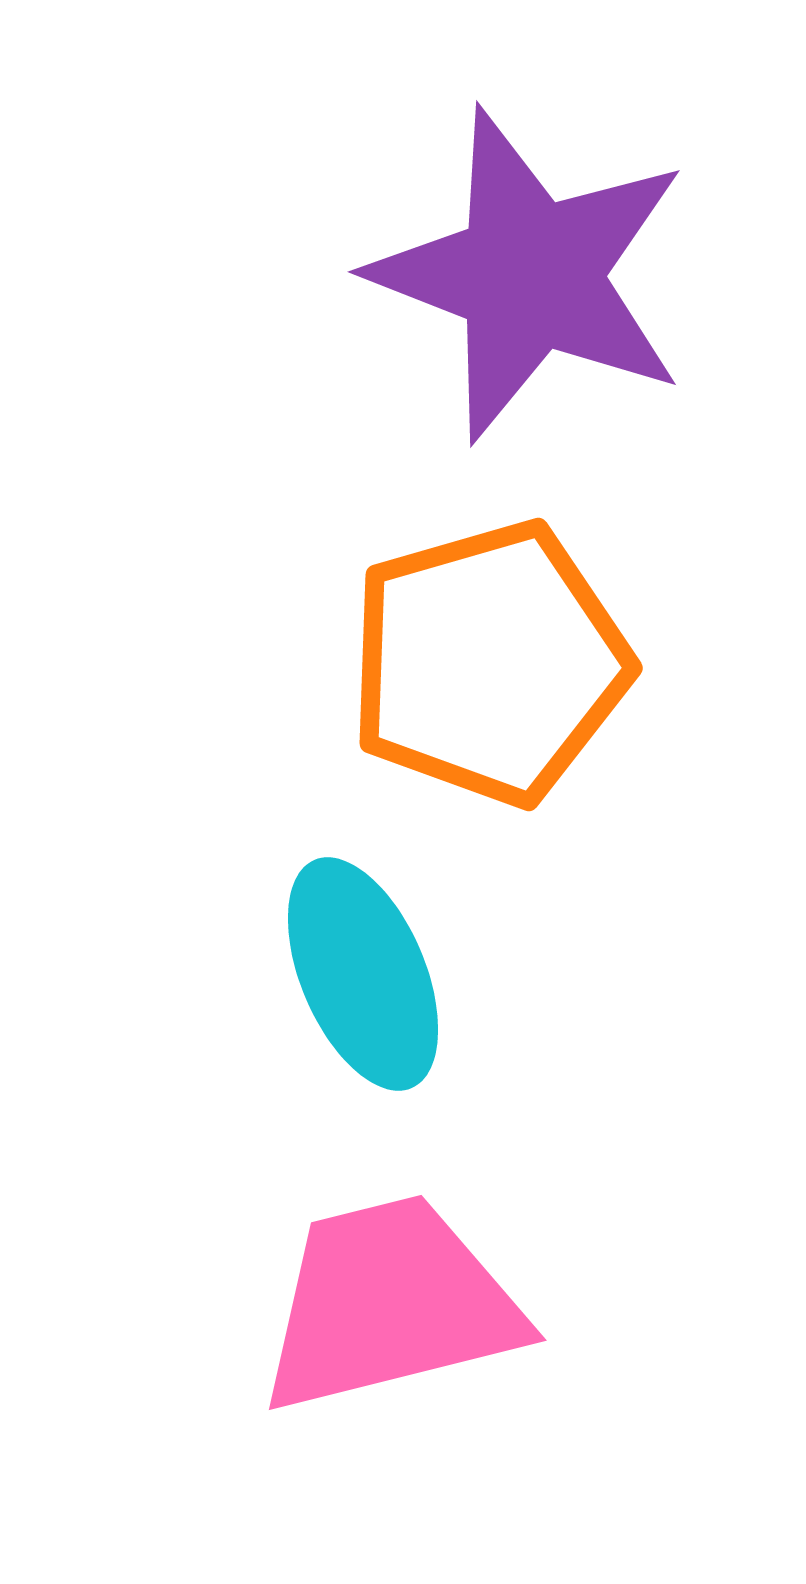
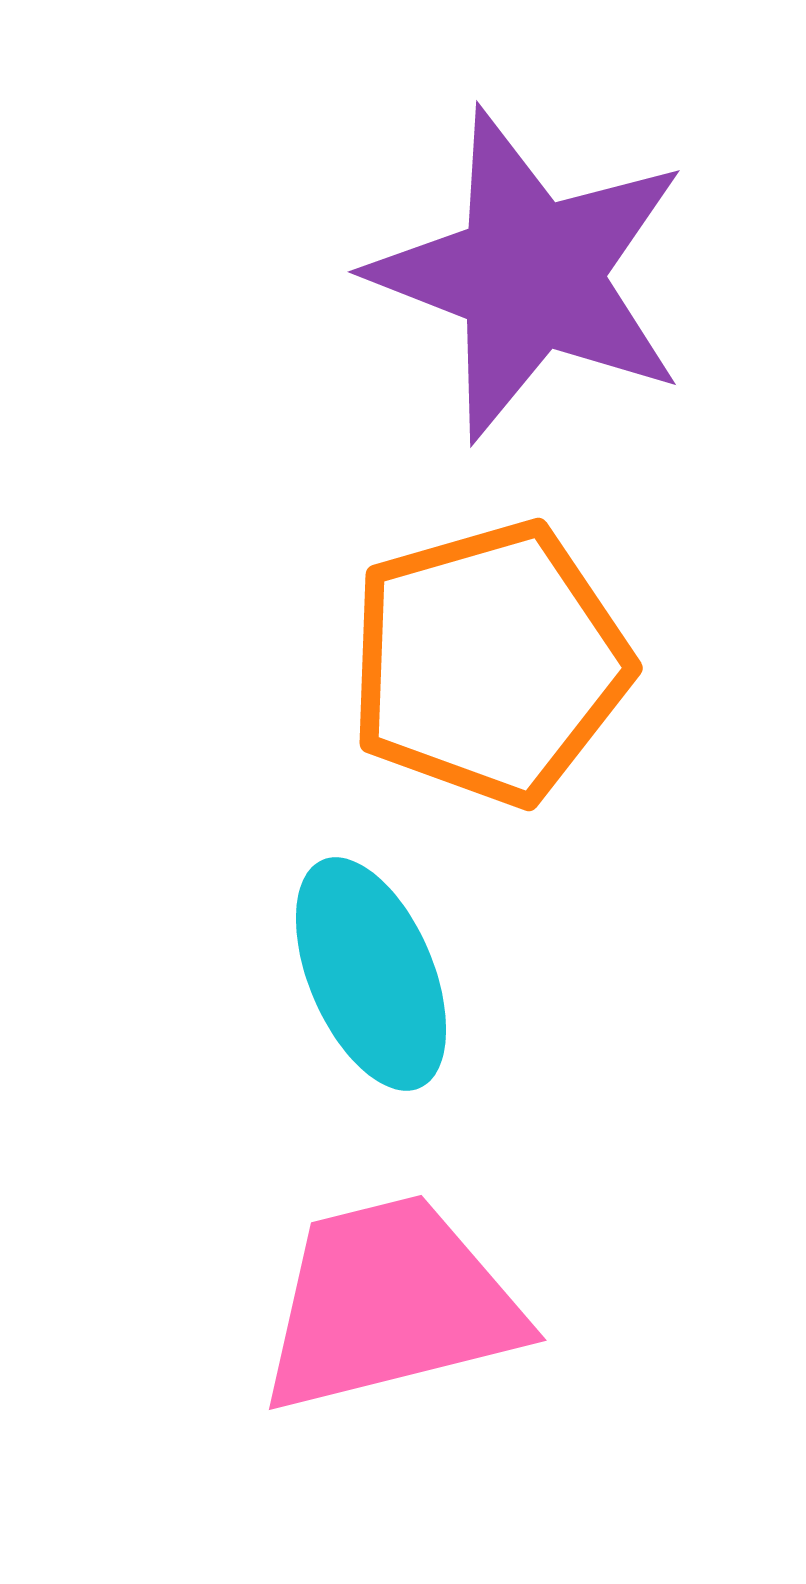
cyan ellipse: moved 8 px right
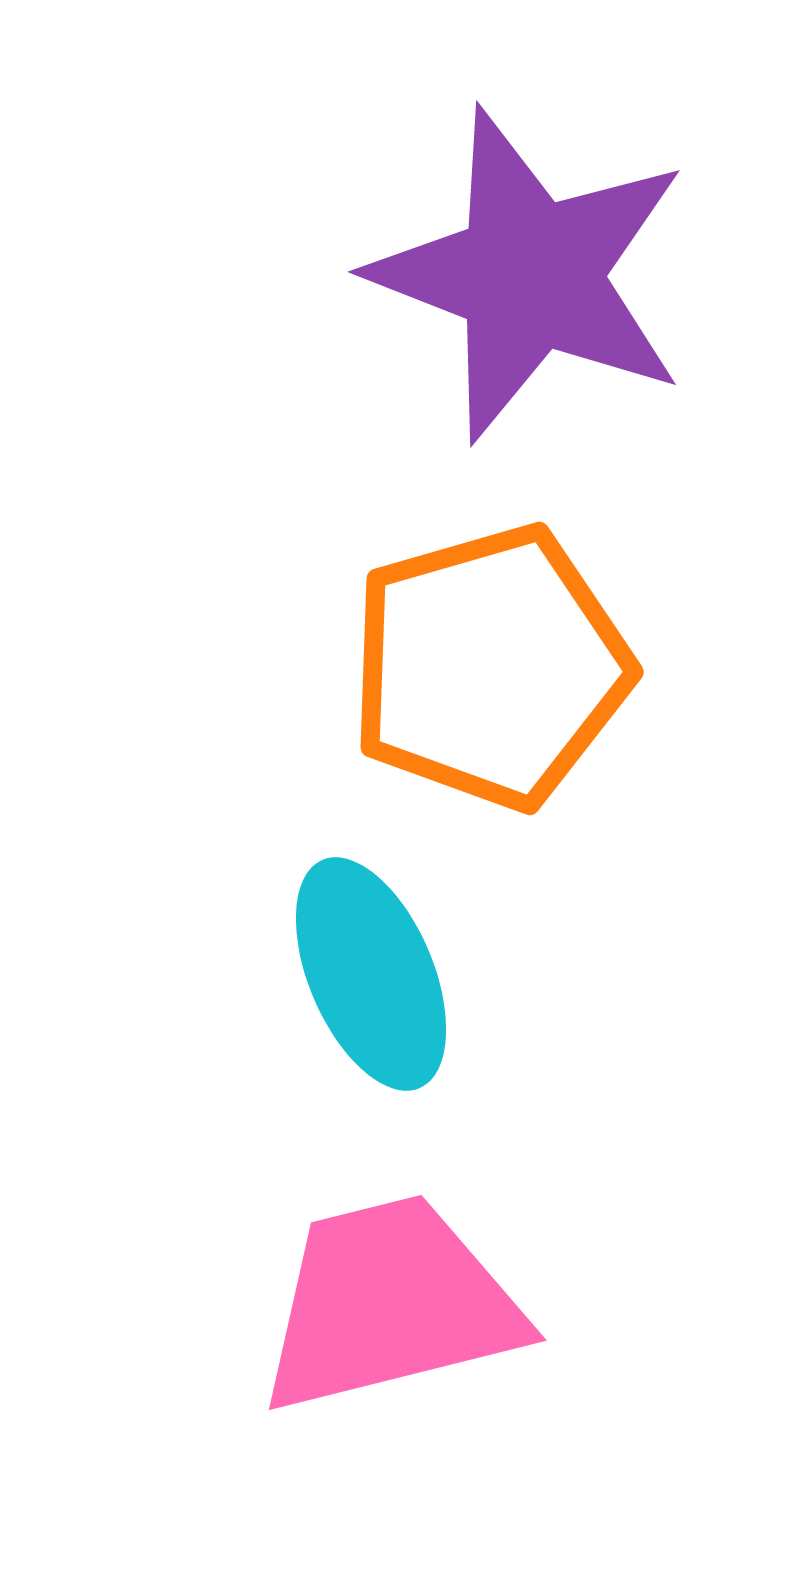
orange pentagon: moved 1 px right, 4 px down
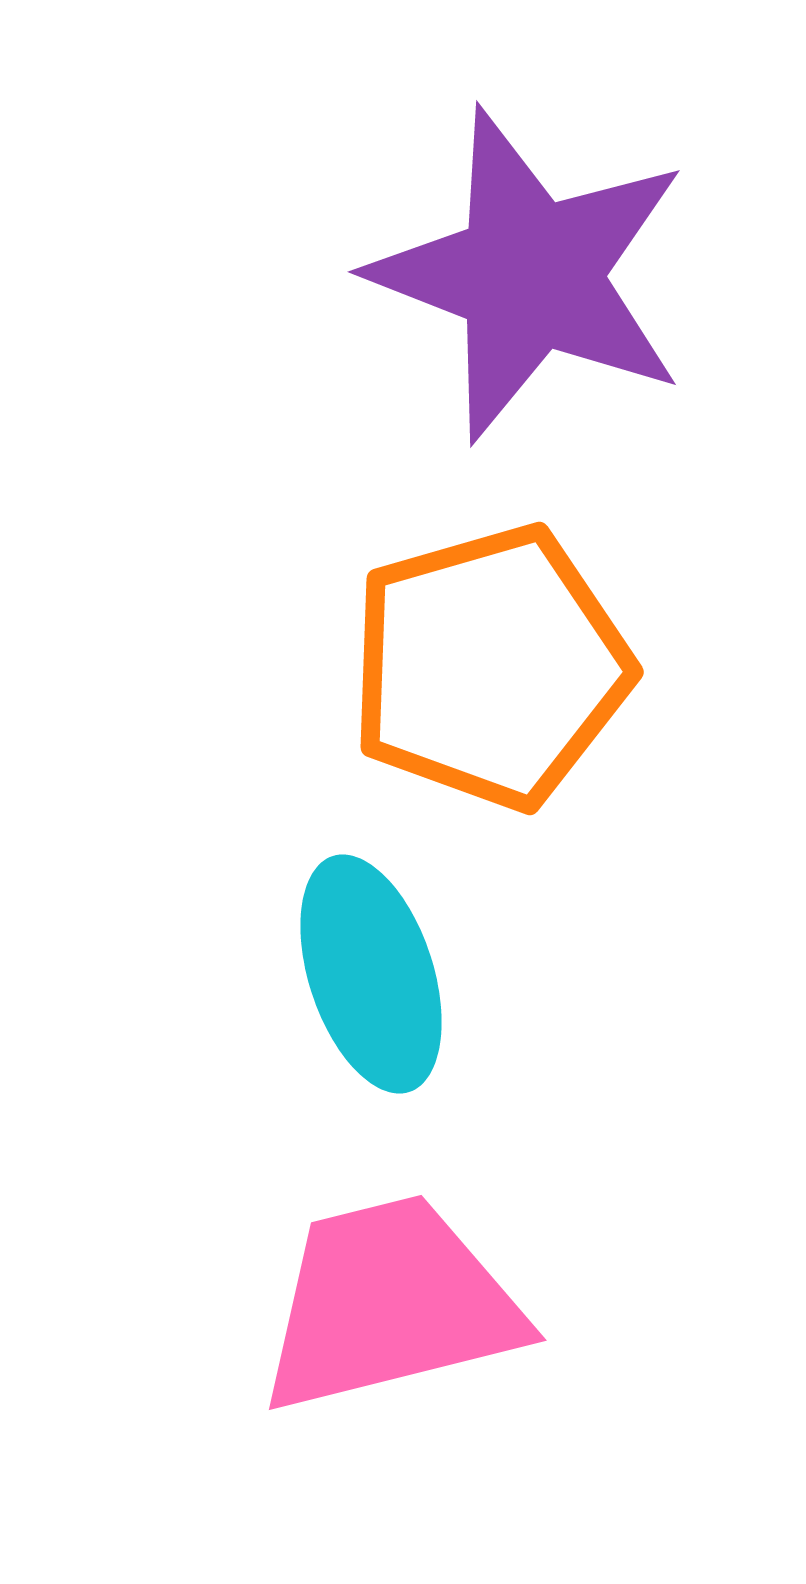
cyan ellipse: rotated 5 degrees clockwise
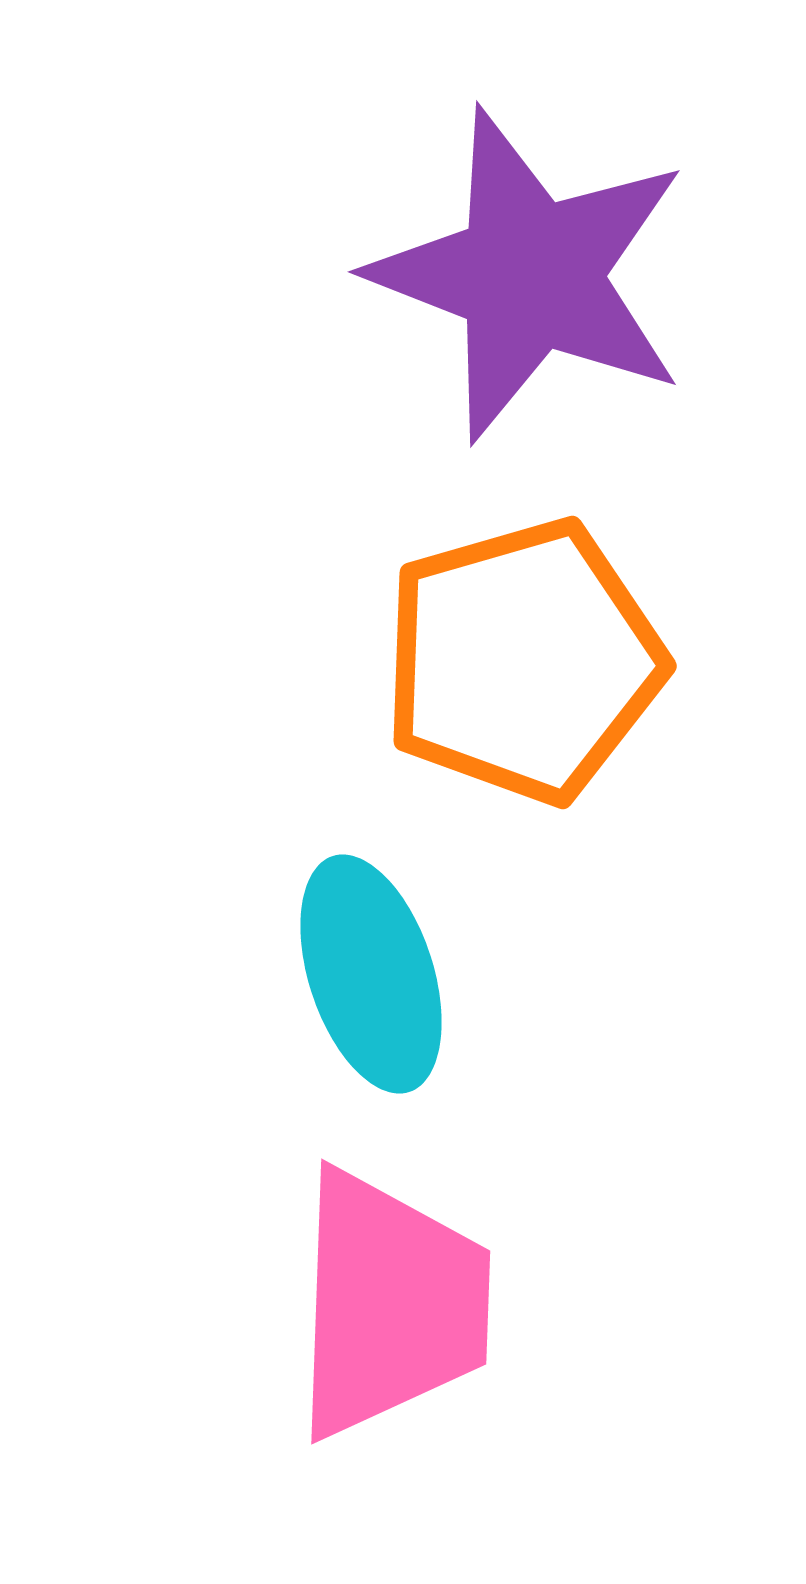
orange pentagon: moved 33 px right, 6 px up
pink trapezoid: rotated 106 degrees clockwise
